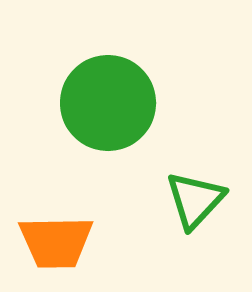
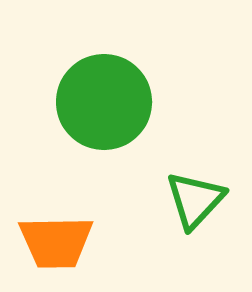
green circle: moved 4 px left, 1 px up
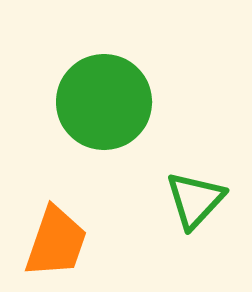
orange trapezoid: rotated 70 degrees counterclockwise
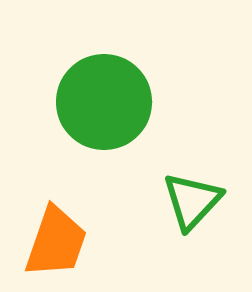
green triangle: moved 3 px left, 1 px down
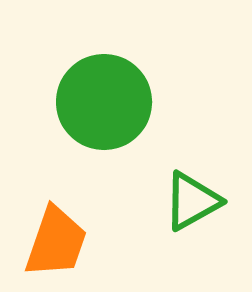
green triangle: rotated 18 degrees clockwise
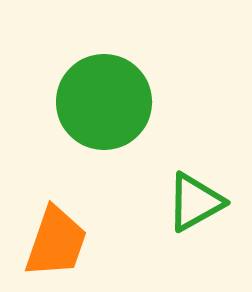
green triangle: moved 3 px right, 1 px down
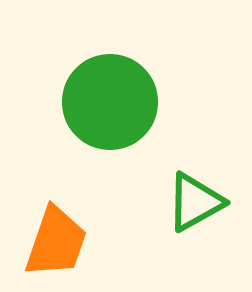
green circle: moved 6 px right
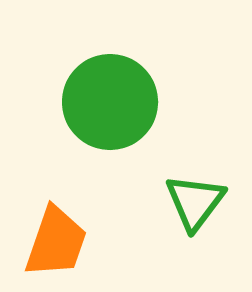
green triangle: rotated 24 degrees counterclockwise
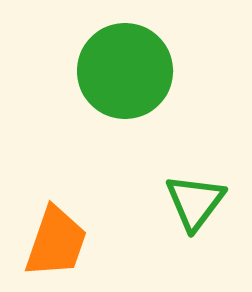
green circle: moved 15 px right, 31 px up
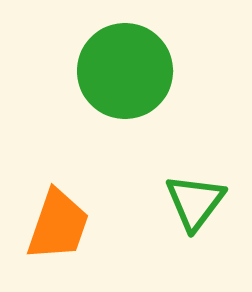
orange trapezoid: moved 2 px right, 17 px up
